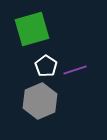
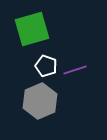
white pentagon: rotated 15 degrees counterclockwise
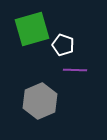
white pentagon: moved 17 px right, 21 px up
purple line: rotated 20 degrees clockwise
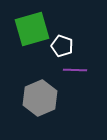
white pentagon: moved 1 px left, 1 px down
gray hexagon: moved 3 px up
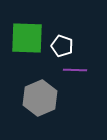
green square: moved 5 px left, 9 px down; rotated 18 degrees clockwise
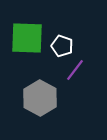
purple line: rotated 55 degrees counterclockwise
gray hexagon: rotated 8 degrees counterclockwise
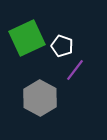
green square: rotated 27 degrees counterclockwise
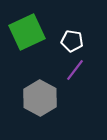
green square: moved 6 px up
white pentagon: moved 10 px right, 5 px up; rotated 10 degrees counterclockwise
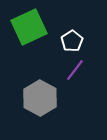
green square: moved 2 px right, 5 px up
white pentagon: rotated 30 degrees clockwise
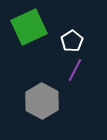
purple line: rotated 10 degrees counterclockwise
gray hexagon: moved 2 px right, 3 px down
